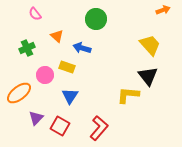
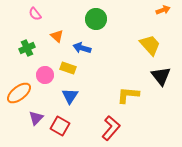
yellow rectangle: moved 1 px right, 1 px down
black triangle: moved 13 px right
red L-shape: moved 12 px right
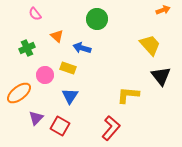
green circle: moved 1 px right
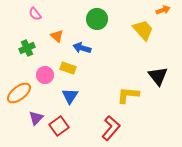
yellow trapezoid: moved 7 px left, 15 px up
black triangle: moved 3 px left
red square: moved 1 px left; rotated 24 degrees clockwise
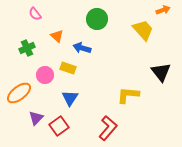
black triangle: moved 3 px right, 4 px up
blue triangle: moved 2 px down
red L-shape: moved 3 px left
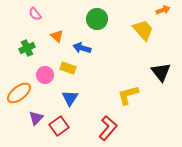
yellow L-shape: rotated 20 degrees counterclockwise
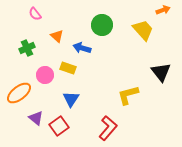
green circle: moved 5 px right, 6 px down
blue triangle: moved 1 px right, 1 px down
purple triangle: rotated 35 degrees counterclockwise
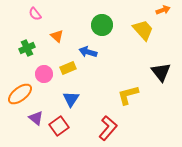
blue arrow: moved 6 px right, 4 px down
yellow rectangle: rotated 42 degrees counterclockwise
pink circle: moved 1 px left, 1 px up
orange ellipse: moved 1 px right, 1 px down
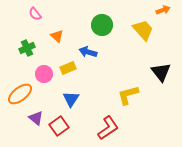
red L-shape: rotated 15 degrees clockwise
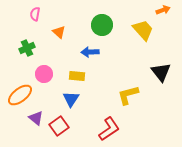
pink semicircle: rotated 48 degrees clockwise
orange triangle: moved 2 px right, 4 px up
blue arrow: moved 2 px right; rotated 18 degrees counterclockwise
yellow rectangle: moved 9 px right, 8 px down; rotated 28 degrees clockwise
orange ellipse: moved 1 px down
red L-shape: moved 1 px right, 1 px down
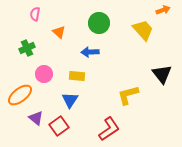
green circle: moved 3 px left, 2 px up
black triangle: moved 1 px right, 2 px down
blue triangle: moved 1 px left, 1 px down
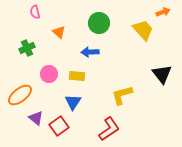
orange arrow: moved 2 px down
pink semicircle: moved 2 px up; rotated 24 degrees counterclockwise
pink circle: moved 5 px right
yellow L-shape: moved 6 px left
blue triangle: moved 3 px right, 2 px down
